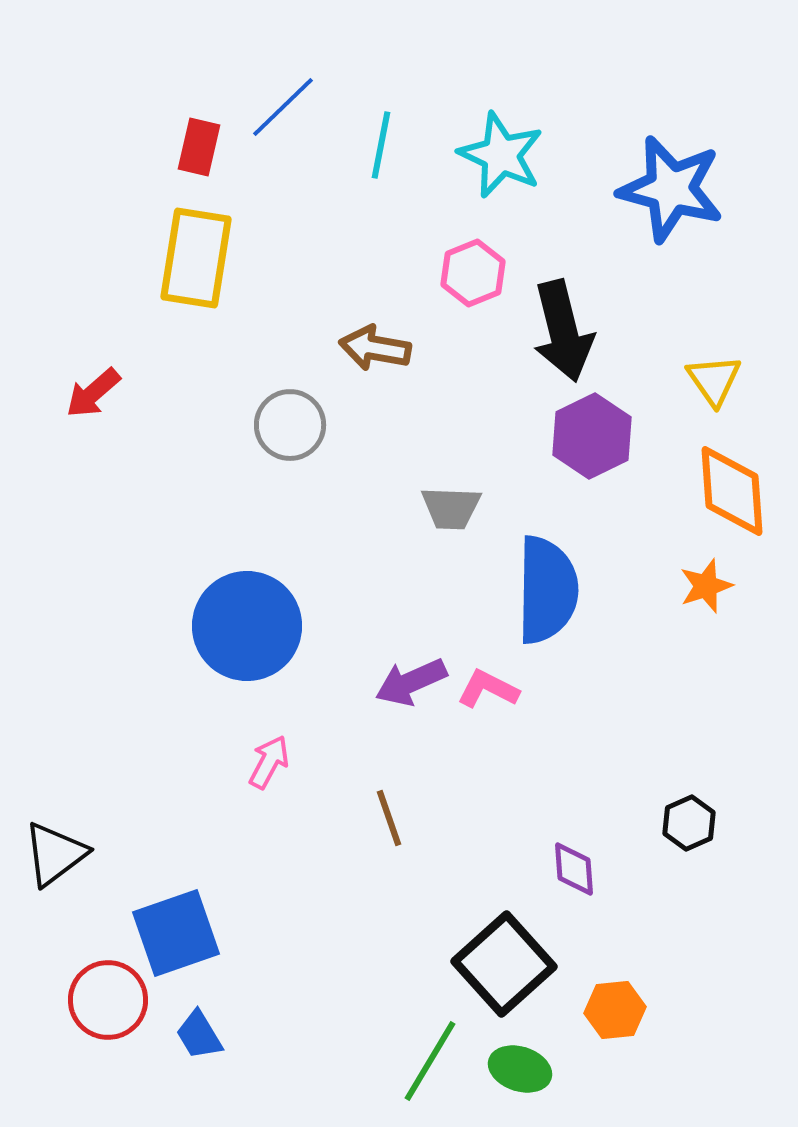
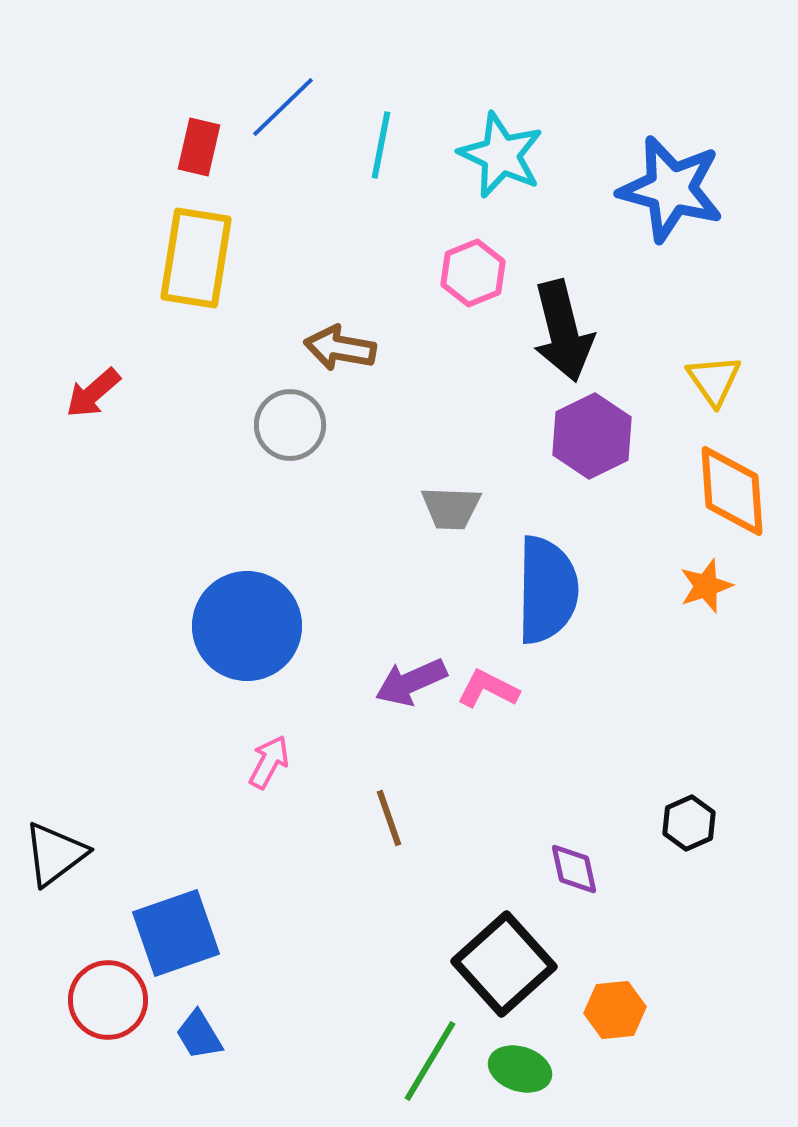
brown arrow: moved 35 px left
purple diamond: rotated 8 degrees counterclockwise
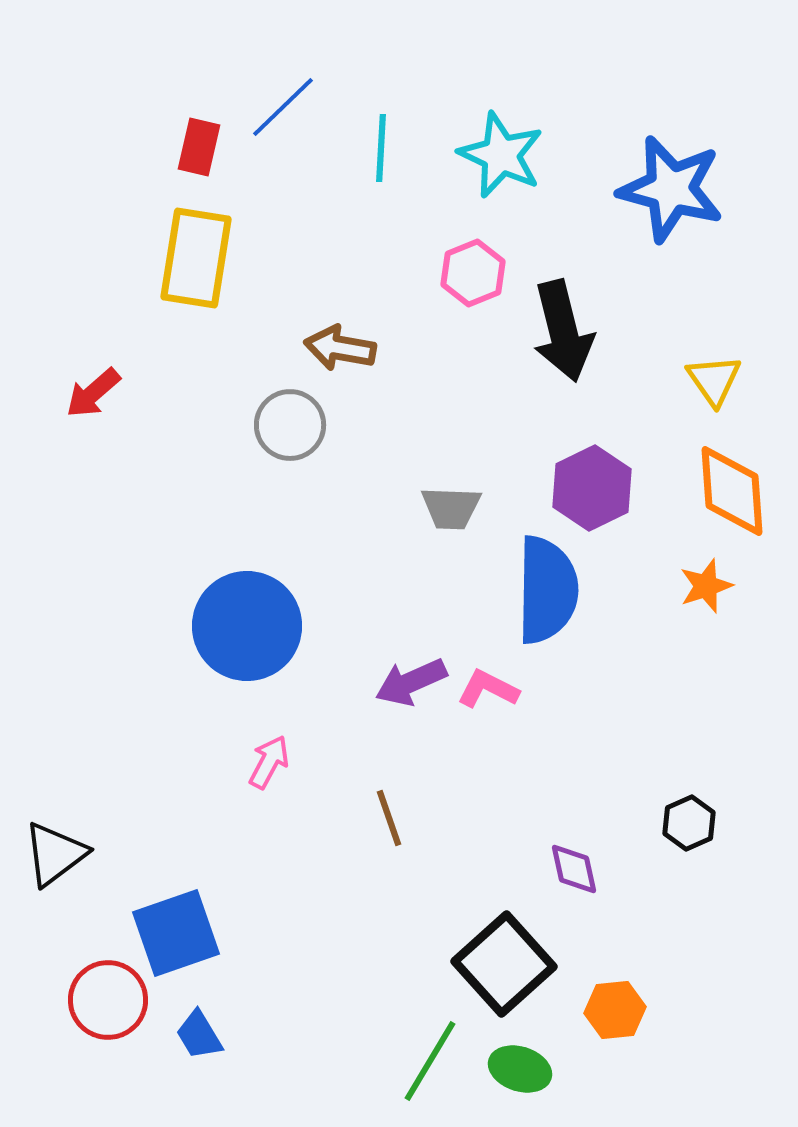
cyan line: moved 3 px down; rotated 8 degrees counterclockwise
purple hexagon: moved 52 px down
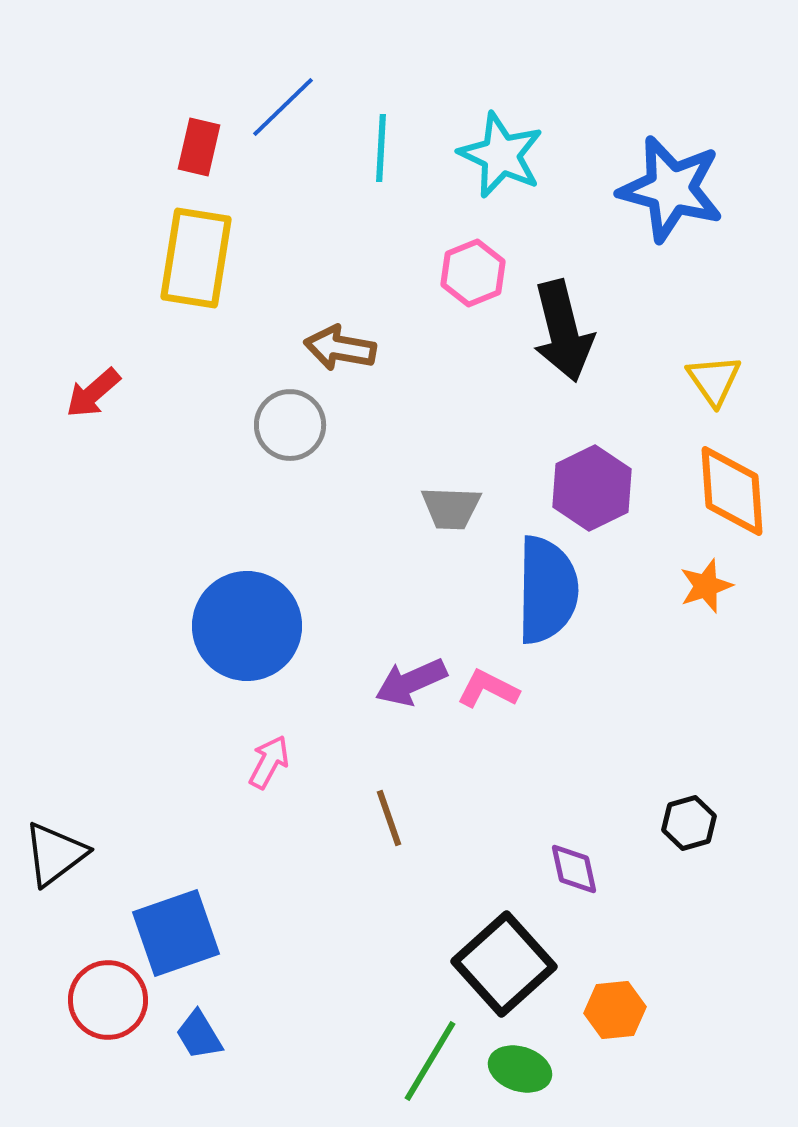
black hexagon: rotated 8 degrees clockwise
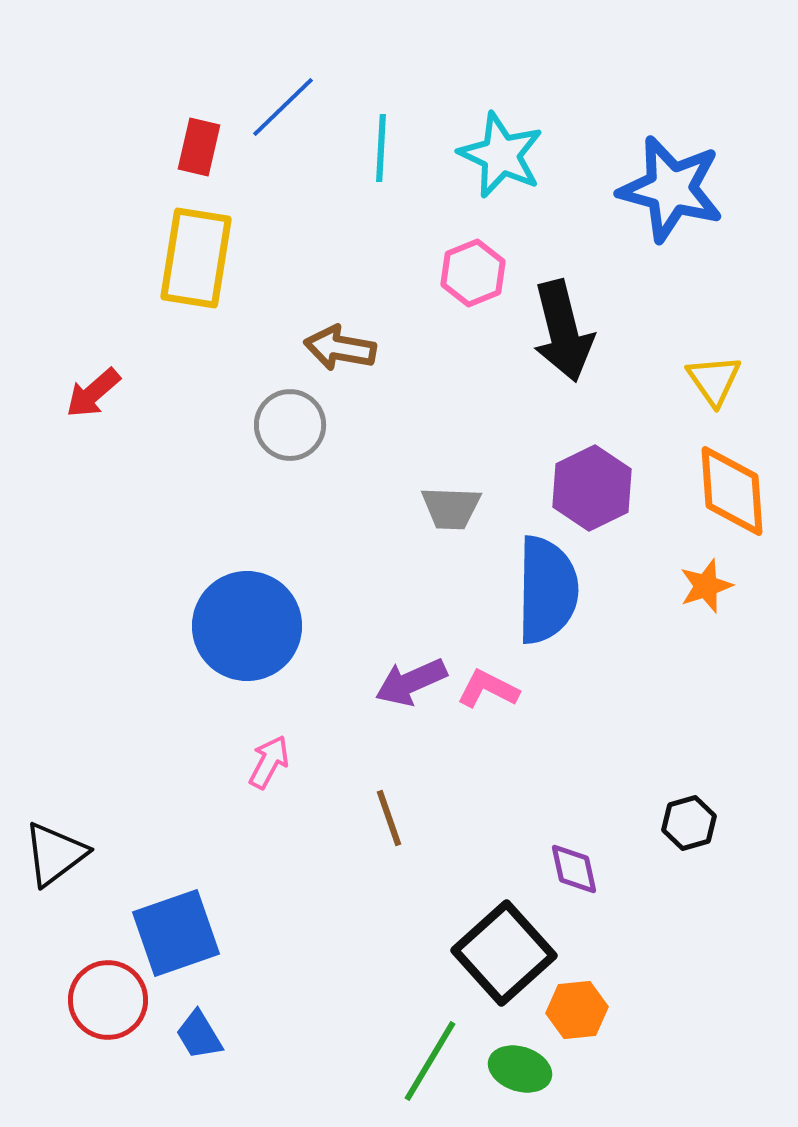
black square: moved 11 px up
orange hexagon: moved 38 px left
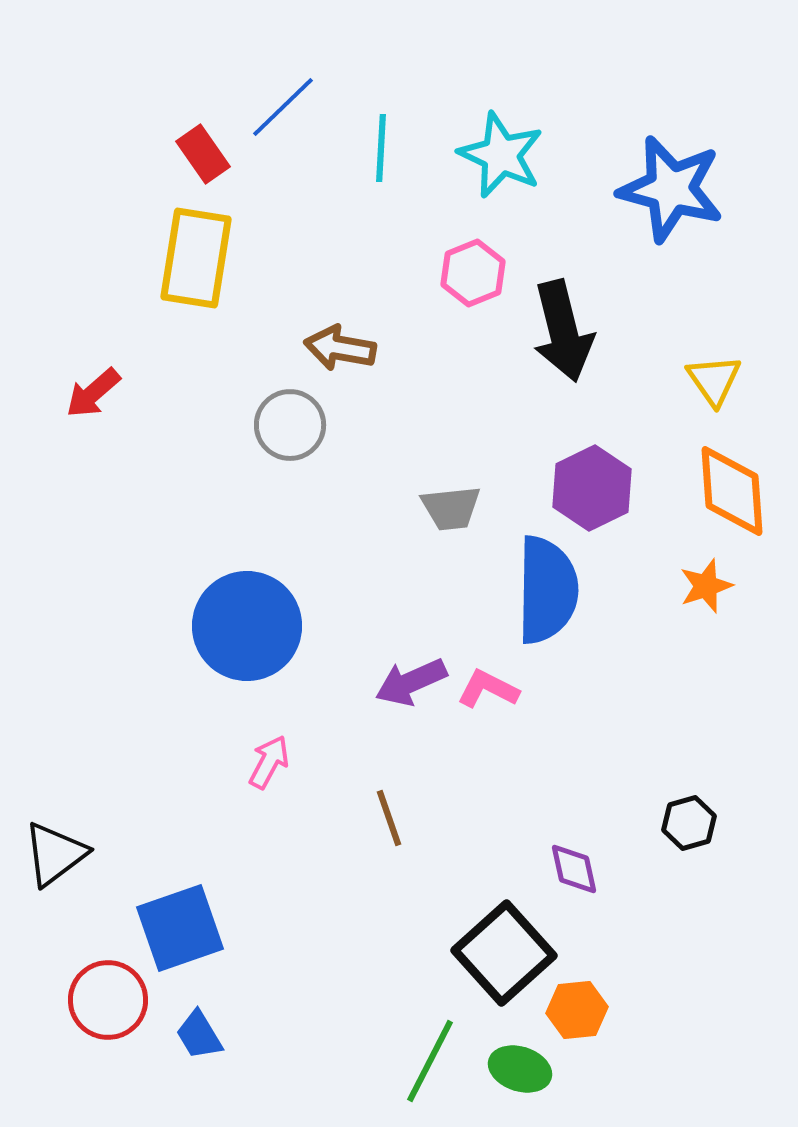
red rectangle: moved 4 px right, 7 px down; rotated 48 degrees counterclockwise
gray trapezoid: rotated 8 degrees counterclockwise
blue square: moved 4 px right, 5 px up
green line: rotated 4 degrees counterclockwise
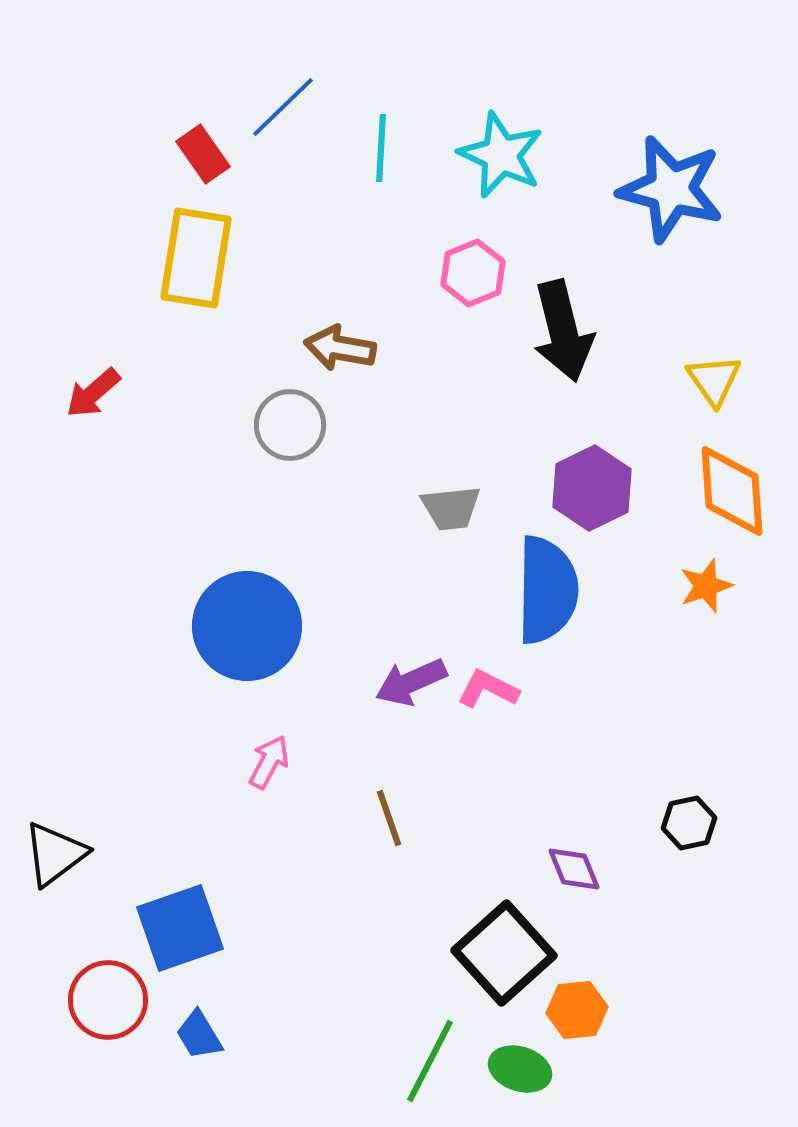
black hexagon: rotated 4 degrees clockwise
purple diamond: rotated 10 degrees counterclockwise
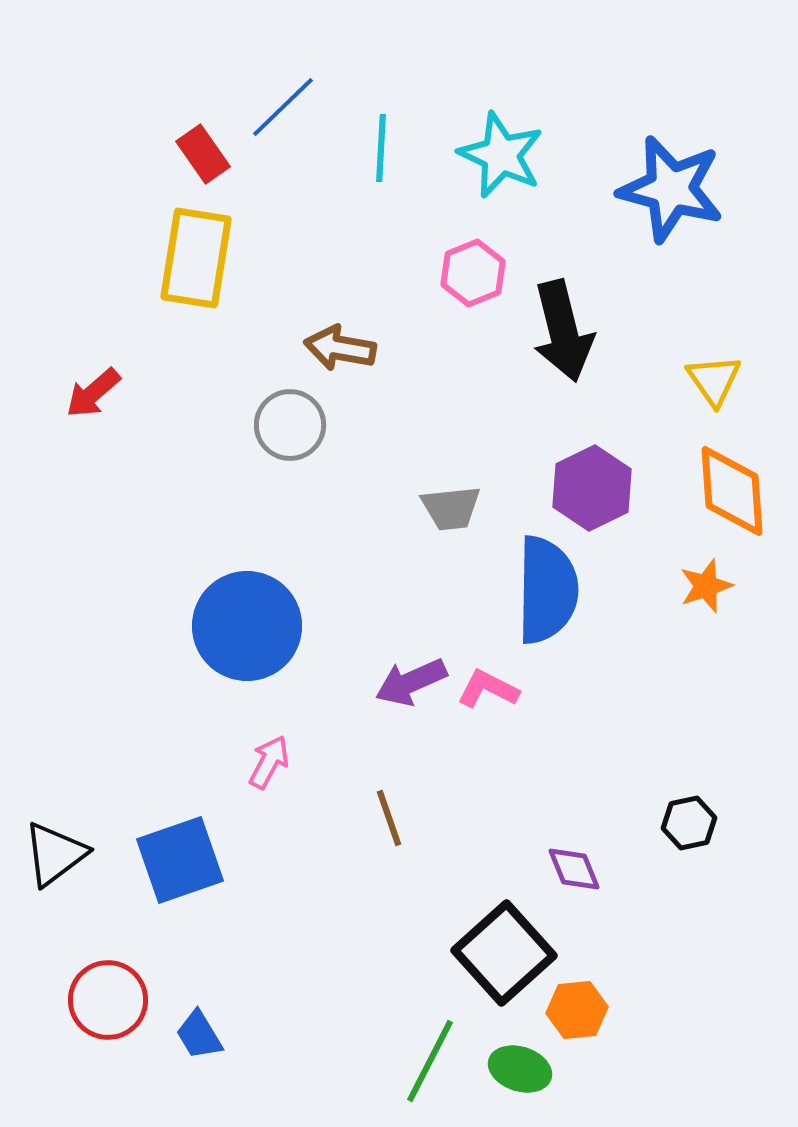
blue square: moved 68 px up
